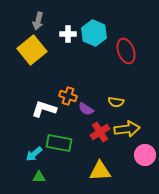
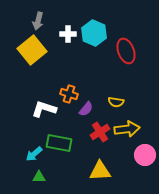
orange cross: moved 1 px right, 2 px up
purple semicircle: rotated 84 degrees counterclockwise
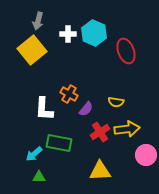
orange cross: rotated 12 degrees clockwise
white L-shape: rotated 105 degrees counterclockwise
pink circle: moved 1 px right
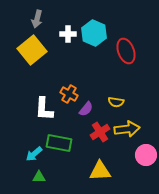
gray arrow: moved 1 px left, 2 px up
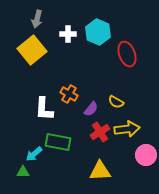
cyan hexagon: moved 4 px right, 1 px up
red ellipse: moved 1 px right, 3 px down
yellow semicircle: rotated 21 degrees clockwise
purple semicircle: moved 5 px right
green rectangle: moved 1 px left, 1 px up
green triangle: moved 16 px left, 5 px up
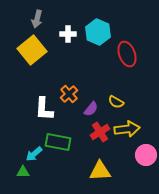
orange cross: rotated 18 degrees clockwise
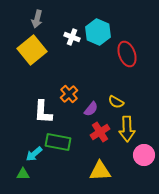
white cross: moved 4 px right, 3 px down; rotated 21 degrees clockwise
white L-shape: moved 1 px left, 3 px down
yellow arrow: rotated 95 degrees clockwise
pink circle: moved 2 px left
green triangle: moved 2 px down
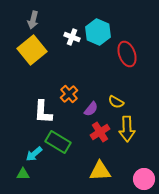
gray arrow: moved 4 px left, 1 px down
green rectangle: rotated 20 degrees clockwise
pink circle: moved 24 px down
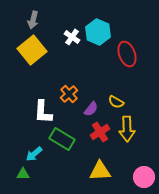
white cross: rotated 14 degrees clockwise
green rectangle: moved 4 px right, 3 px up
pink circle: moved 2 px up
